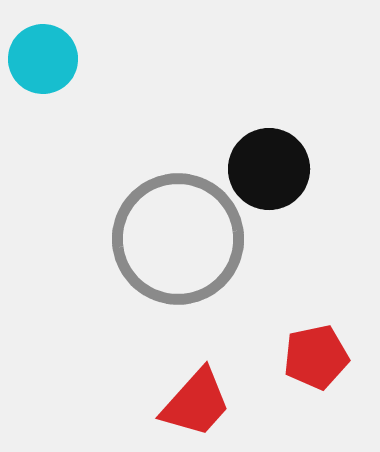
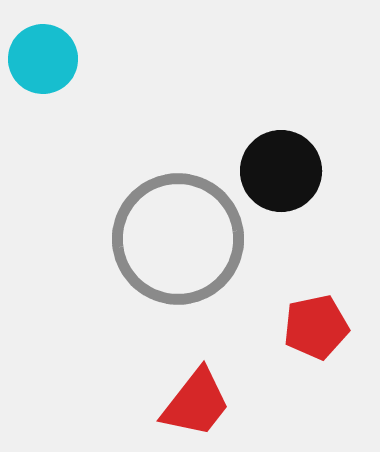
black circle: moved 12 px right, 2 px down
red pentagon: moved 30 px up
red trapezoid: rotated 4 degrees counterclockwise
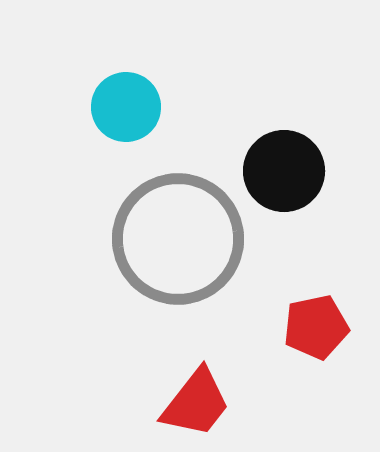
cyan circle: moved 83 px right, 48 px down
black circle: moved 3 px right
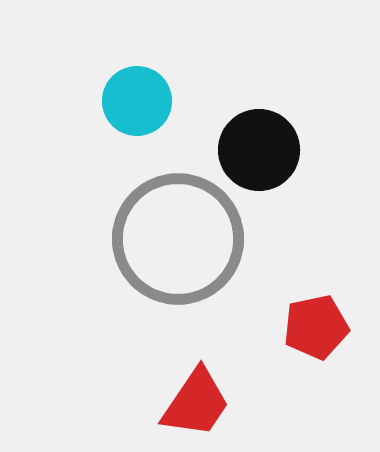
cyan circle: moved 11 px right, 6 px up
black circle: moved 25 px left, 21 px up
red trapezoid: rotated 4 degrees counterclockwise
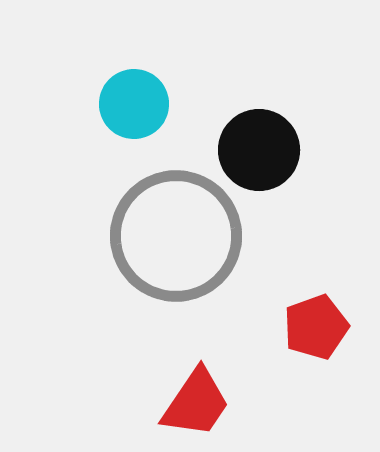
cyan circle: moved 3 px left, 3 px down
gray circle: moved 2 px left, 3 px up
red pentagon: rotated 8 degrees counterclockwise
